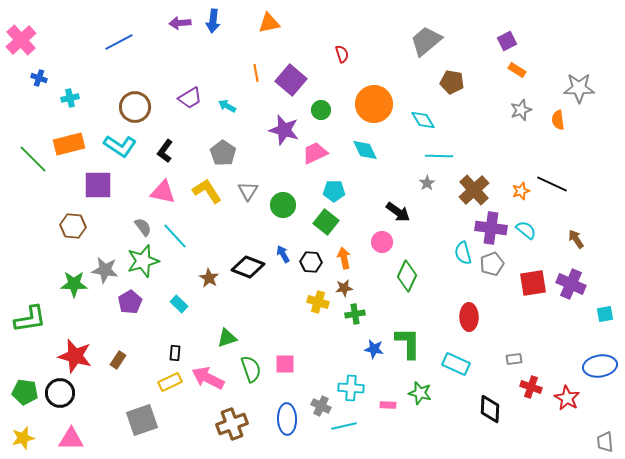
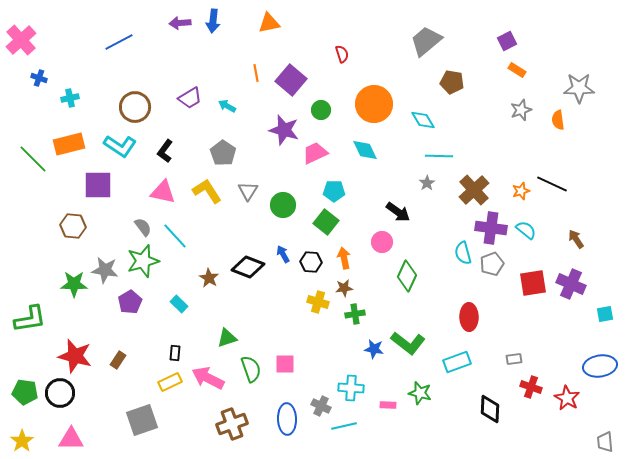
green L-shape at (408, 343): rotated 128 degrees clockwise
cyan rectangle at (456, 364): moved 1 px right, 2 px up; rotated 44 degrees counterclockwise
yellow star at (23, 438): moved 1 px left, 3 px down; rotated 20 degrees counterclockwise
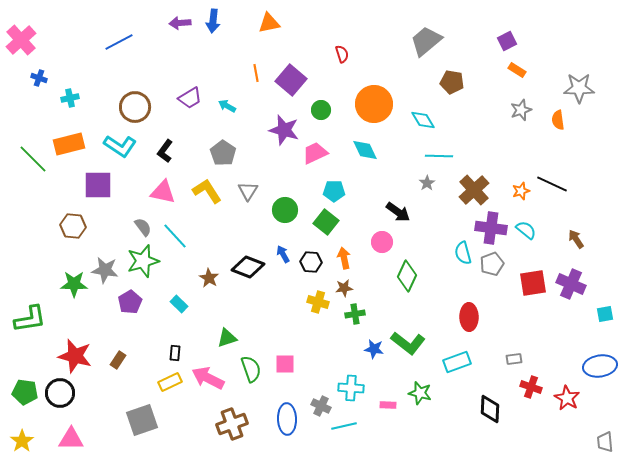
green circle at (283, 205): moved 2 px right, 5 px down
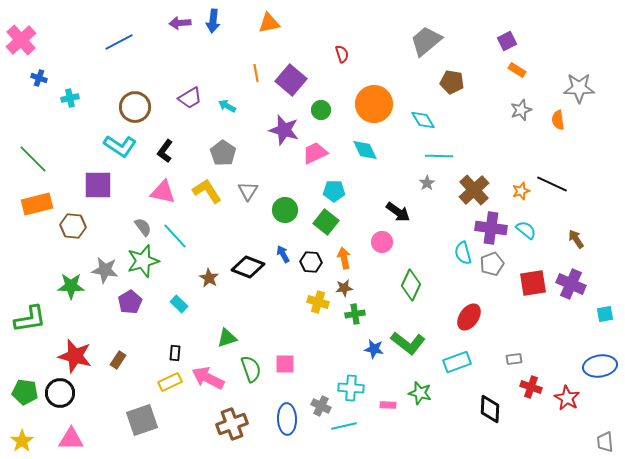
orange rectangle at (69, 144): moved 32 px left, 60 px down
green diamond at (407, 276): moved 4 px right, 9 px down
green star at (74, 284): moved 3 px left, 2 px down
red ellipse at (469, 317): rotated 36 degrees clockwise
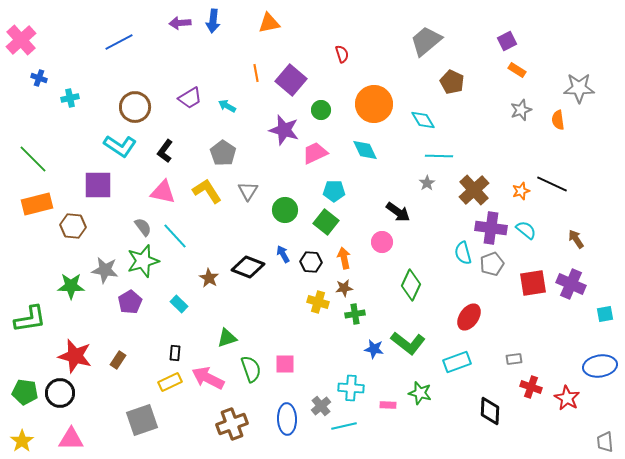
brown pentagon at (452, 82): rotated 15 degrees clockwise
gray cross at (321, 406): rotated 24 degrees clockwise
black diamond at (490, 409): moved 2 px down
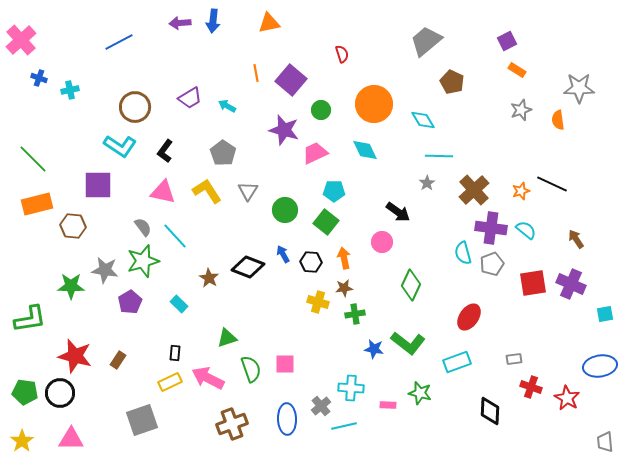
cyan cross at (70, 98): moved 8 px up
